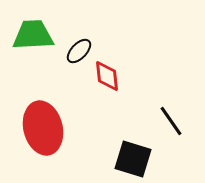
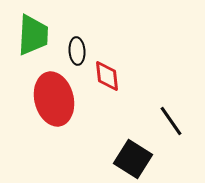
green trapezoid: rotated 96 degrees clockwise
black ellipse: moved 2 px left; rotated 48 degrees counterclockwise
red ellipse: moved 11 px right, 29 px up
black square: rotated 15 degrees clockwise
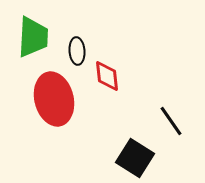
green trapezoid: moved 2 px down
black square: moved 2 px right, 1 px up
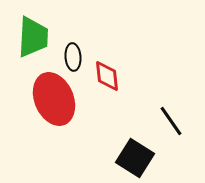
black ellipse: moved 4 px left, 6 px down
red ellipse: rotated 9 degrees counterclockwise
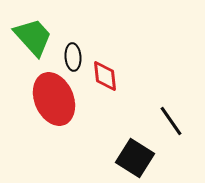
green trapezoid: rotated 45 degrees counterclockwise
red diamond: moved 2 px left
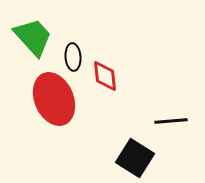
black line: rotated 60 degrees counterclockwise
